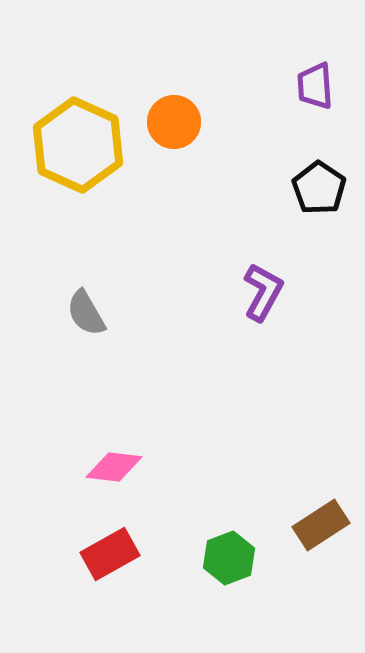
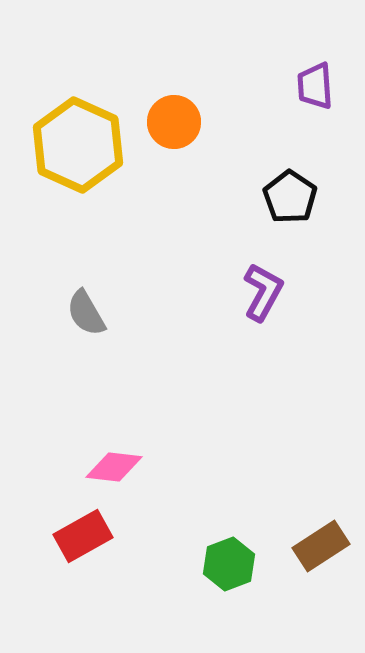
black pentagon: moved 29 px left, 9 px down
brown rectangle: moved 21 px down
red rectangle: moved 27 px left, 18 px up
green hexagon: moved 6 px down
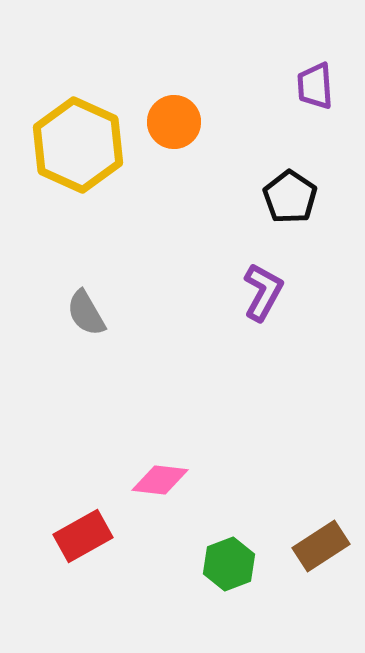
pink diamond: moved 46 px right, 13 px down
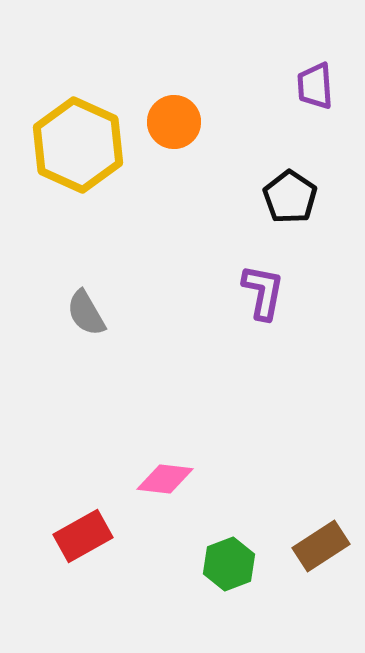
purple L-shape: rotated 18 degrees counterclockwise
pink diamond: moved 5 px right, 1 px up
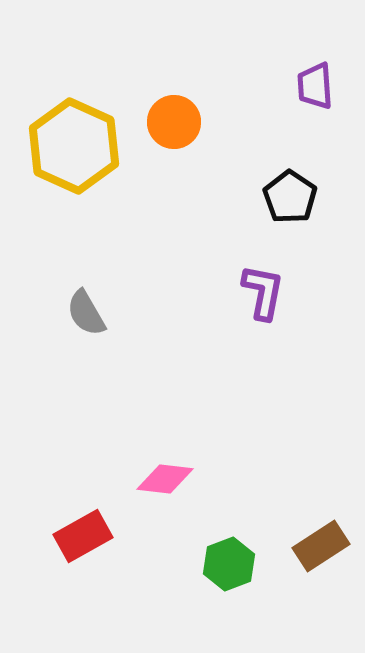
yellow hexagon: moved 4 px left, 1 px down
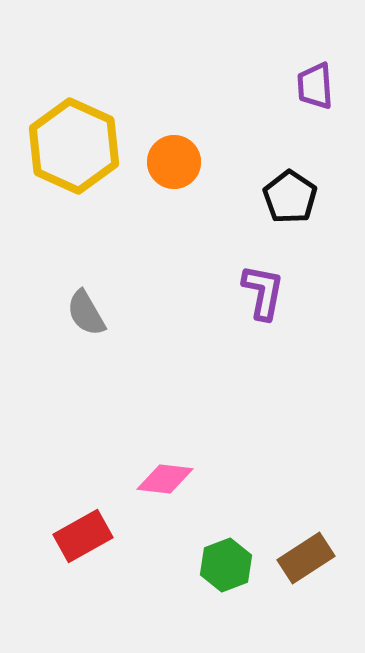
orange circle: moved 40 px down
brown rectangle: moved 15 px left, 12 px down
green hexagon: moved 3 px left, 1 px down
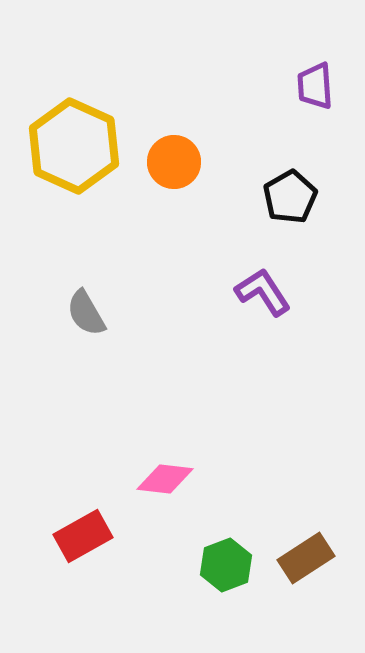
black pentagon: rotated 8 degrees clockwise
purple L-shape: rotated 44 degrees counterclockwise
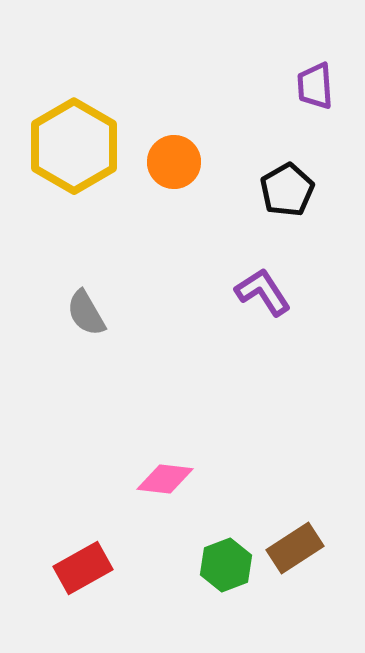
yellow hexagon: rotated 6 degrees clockwise
black pentagon: moved 3 px left, 7 px up
red rectangle: moved 32 px down
brown rectangle: moved 11 px left, 10 px up
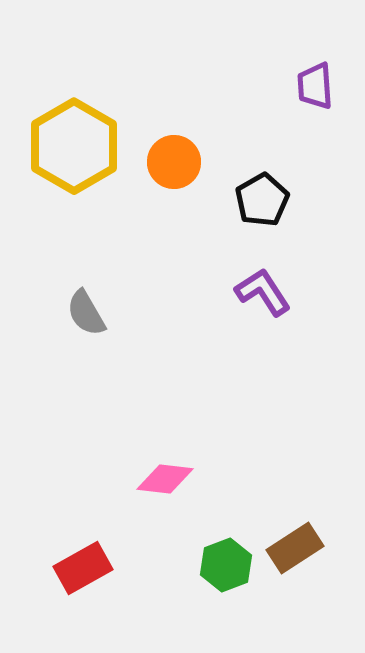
black pentagon: moved 25 px left, 10 px down
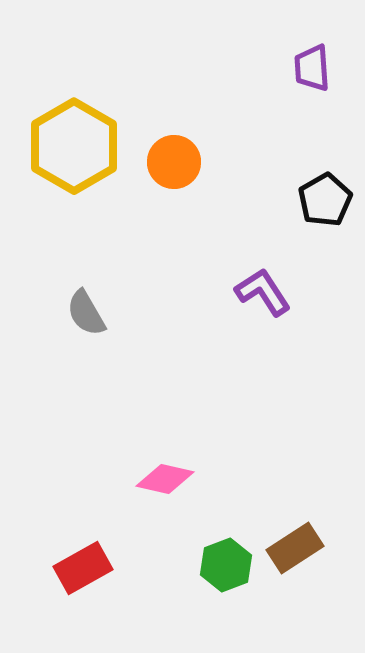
purple trapezoid: moved 3 px left, 18 px up
black pentagon: moved 63 px right
pink diamond: rotated 6 degrees clockwise
